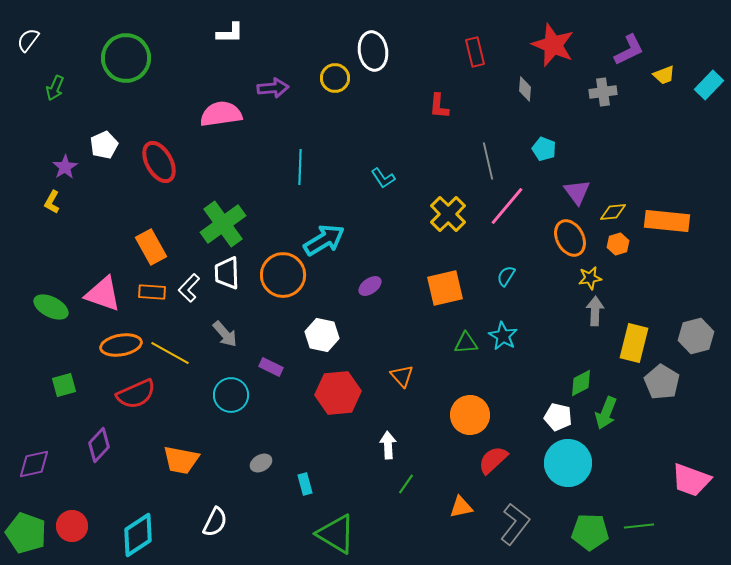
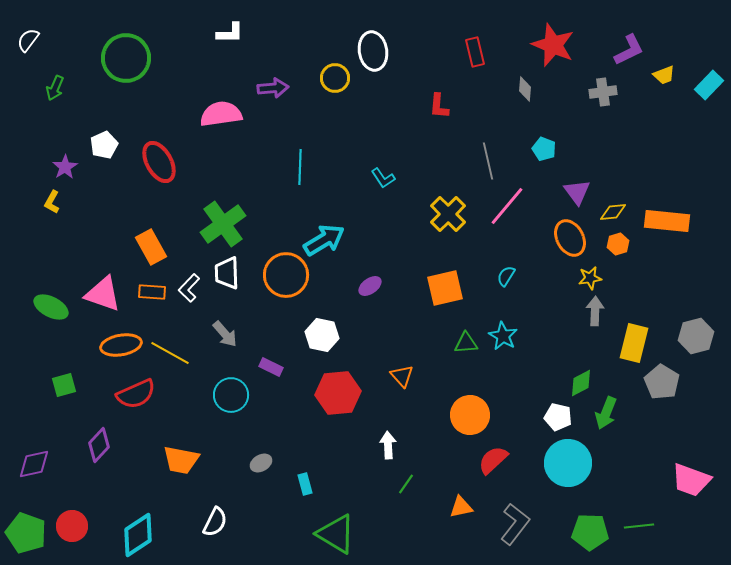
orange circle at (283, 275): moved 3 px right
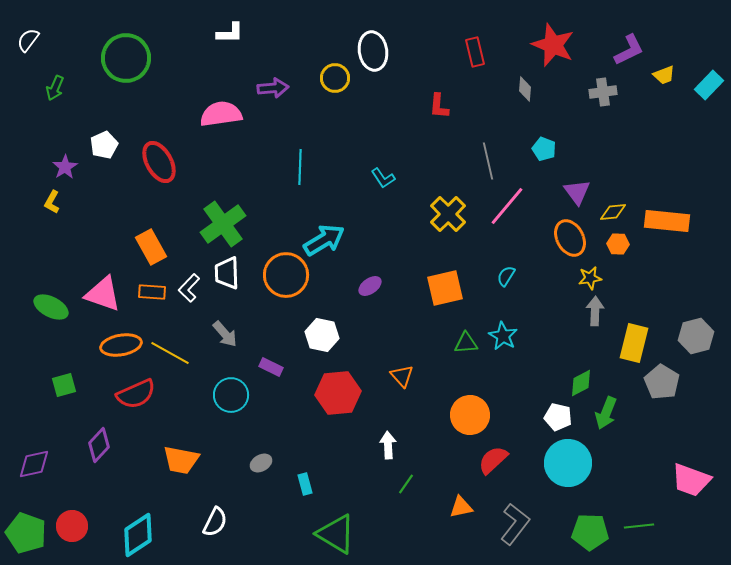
orange hexagon at (618, 244): rotated 20 degrees clockwise
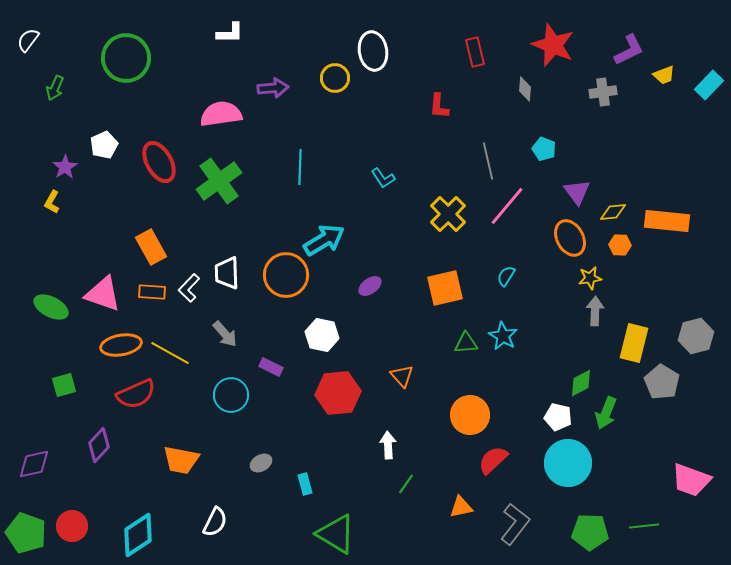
green cross at (223, 224): moved 4 px left, 43 px up
orange hexagon at (618, 244): moved 2 px right, 1 px down
green line at (639, 526): moved 5 px right
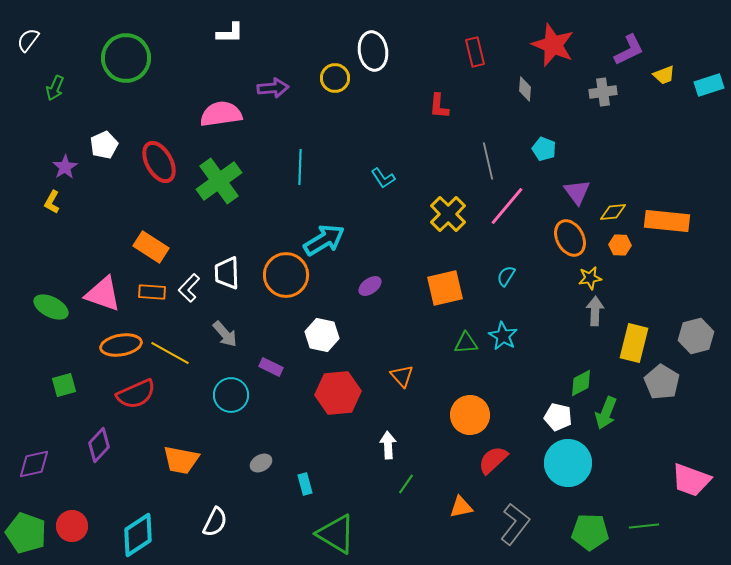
cyan rectangle at (709, 85): rotated 28 degrees clockwise
orange rectangle at (151, 247): rotated 28 degrees counterclockwise
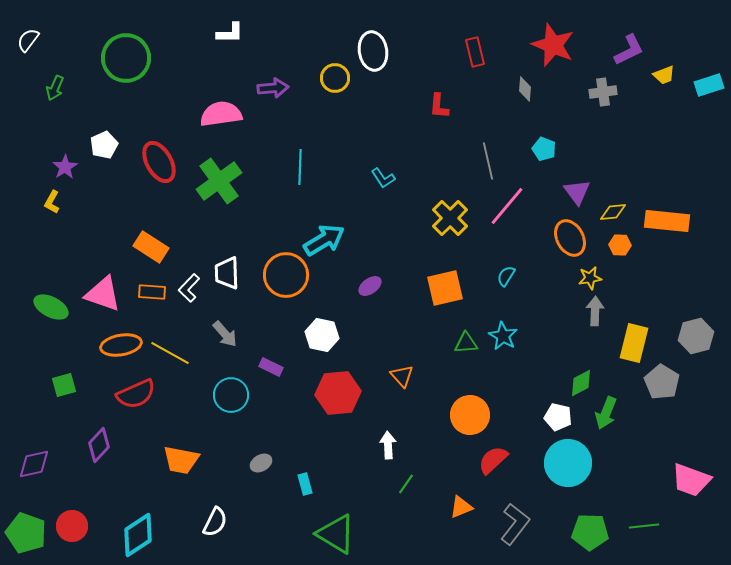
yellow cross at (448, 214): moved 2 px right, 4 px down
orange triangle at (461, 507): rotated 10 degrees counterclockwise
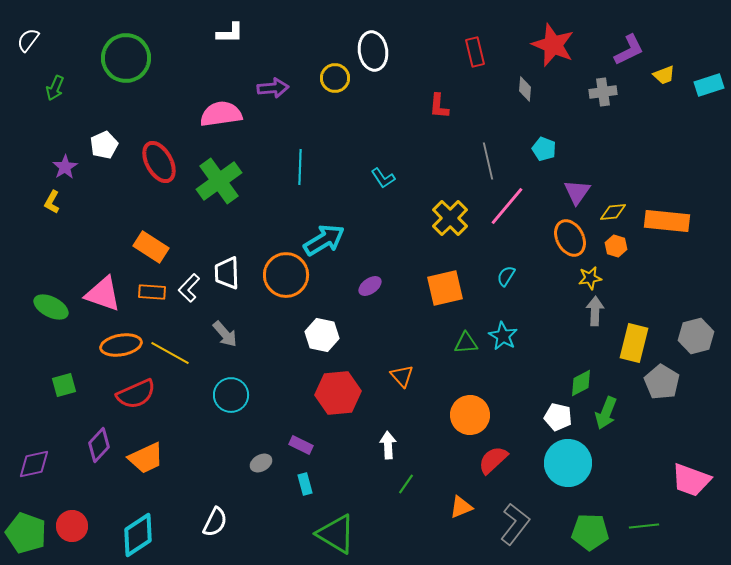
purple triangle at (577, 192): rotated 12 degrees clockwise
orange hexagon at (620, 245): moved 4 px left, 1 px down; rotated 15 degrees clockwise
purple rectangle at (271, 367): moved 30 px right, 78 px down
orange trapezoid at (181, 460): moved 35 px left, 2 px up; rotated 36 degrees counterclockwise
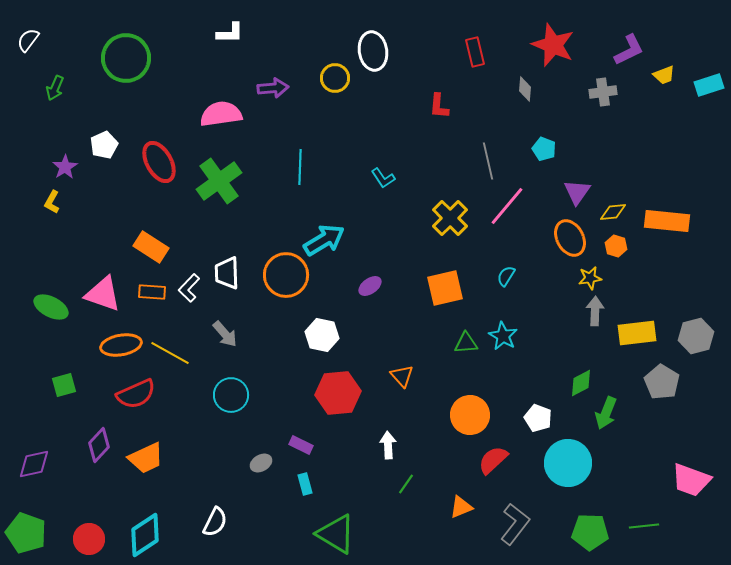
yellow rectangle at (634, 343): moved 3 px right, 10 px up; rotated 69 degrees clockwise
white pentagon at (558, 417): moved 20 px left, 1 px down; rotated 8 degrees clockwise
red circle at (72, 526): moved 17 px right, 13 px down
cyan diamond at (138, 535): moved 7 px right
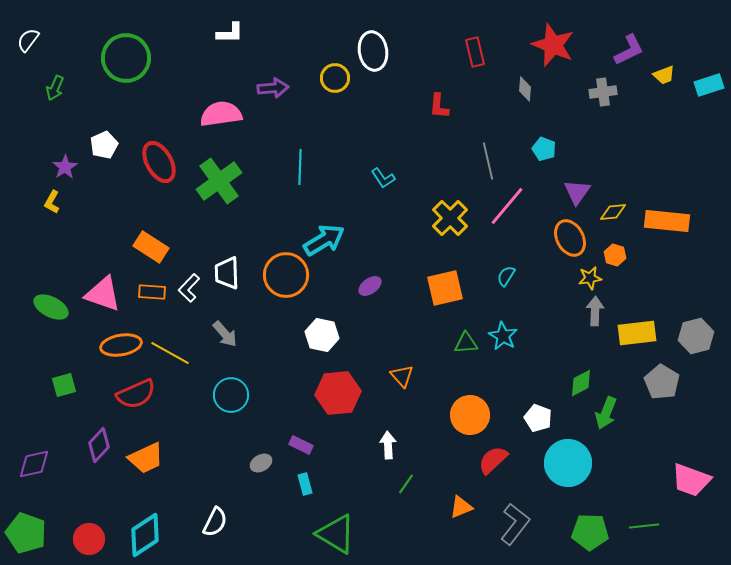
orange hexagon at (616, 246): moved 1 px left, 9 px down
